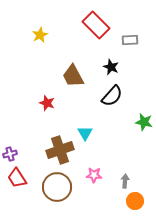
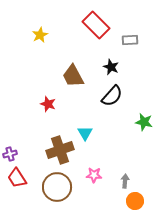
red star: moved 1 px right, 1 px down
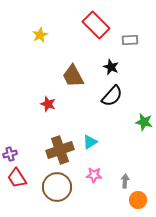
cyan triangle: moved 5 px right, 9 px down; rotated 28 degrees clockwise
orange circle: moved 3 px right, 1 px up
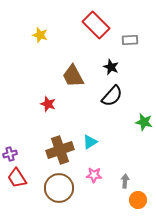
yellow star: rotated 28 degrees counterclockwise
brown circle: moved 2 px right, 1 px down
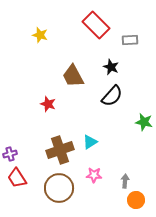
orange circle: moved 2 px left
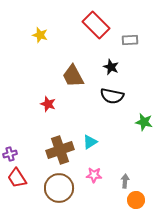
black semicircle: rotated 60 degrees clockwise
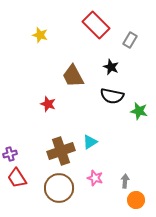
gray rectangle: rotated 56 degrees counterclockwise
green star: moved 5 px left, 11 px up
brown cross: moved 1 px right, 1 px down
pink star: moved 1 px right, 3 px down; rotated 14 degrees clockwise
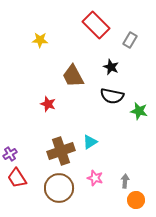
yellow star: moved 5 px down; rotated 14 degrees counterclockwise
purple cross: rotated 16 degrees counterclockwise
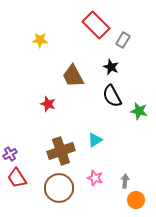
gray rectangle: moved 7 px left
black semicircle: rotated 50 degrees clockwise
cyan triangle: moved 5 px right, 2 px up
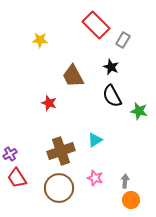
red star: moved 1 px right, 1 px up
orange circle: moved 5 px left
